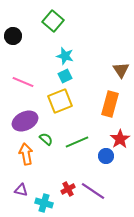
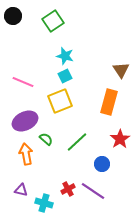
green square: rotated 15 degrees clockwise
black circle: moved 20 px up
orange rectangle: moved 1 px left, 2 px up
green line: rotated 20 degrees counterclockwise
blue circle: moved 4 px left, 8 px down
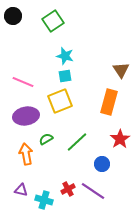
cyan square: rotated 16 degrees clockwise
purple ellipse: moved 1 px right, 5 px up; rotated 15 degrees clockwise
green semicircle: rotated 72 degrees counterclockwise
cyan cross: moved 3 px up
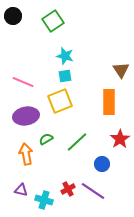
orange rectangle: rotated 15 degrees counterclockwise
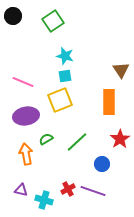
yellow square: moved 1 px up
purple line: rotated 15 degrees counterclockwise
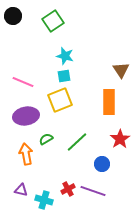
cyan square: moved 1 px left
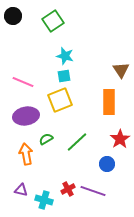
blue circle: moved 5 px right
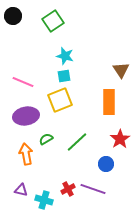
blue circle: moved 1 px left
purple line: moved 2 px up
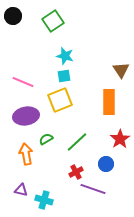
red cross: moved 8 px right, 17 px up
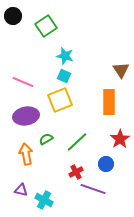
green square: moved 7 px left, 5 px down
cyan square: rotated 32 degrees clockwise
cyan cross: rotated 12 degrees clockwise
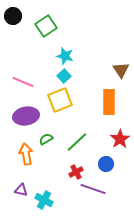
cyan square: rotated 24 degrees clockwise
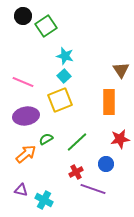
black circle: moved 10 px right
red star: rotated 24 degrees clockwise
orange arrow: rotated 60 degrees clockwise
